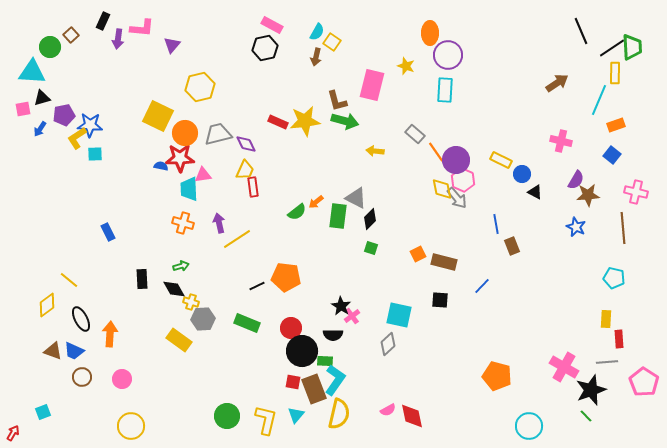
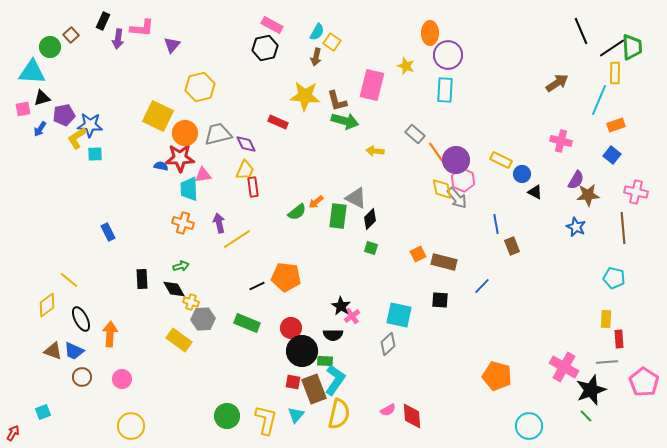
yellow star at (305, 121): moved 25 px up; rotated 12 degrees clockwise
red diamond at (412, 416): rotated 8 degrees clockwise
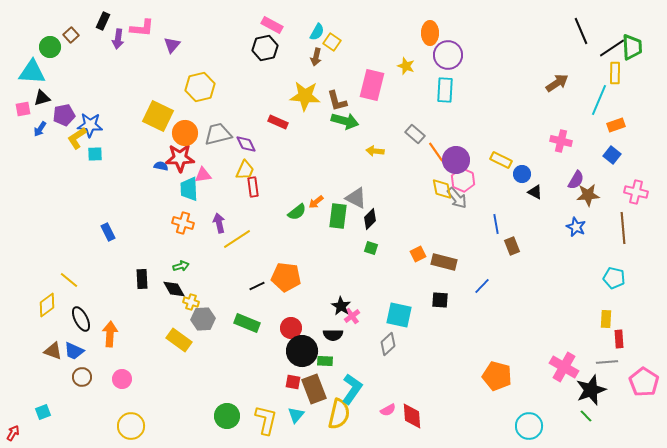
cyan L-shape at (335, 380): moved 17 px right, 9 px down
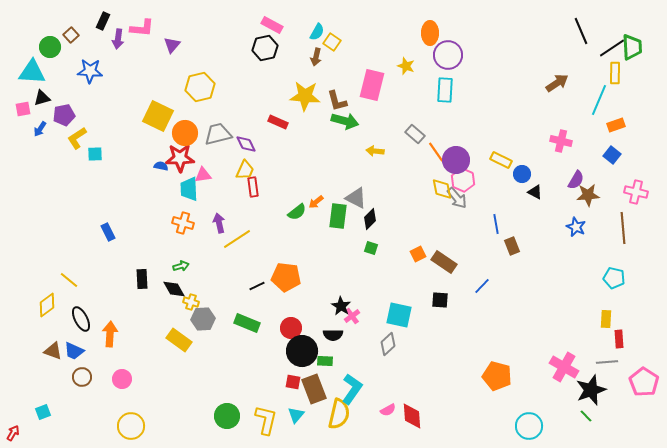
blue star at (90, 125): moved 54 px up
brown rectangle at (444, 262): rotated 20 degrees clockwise
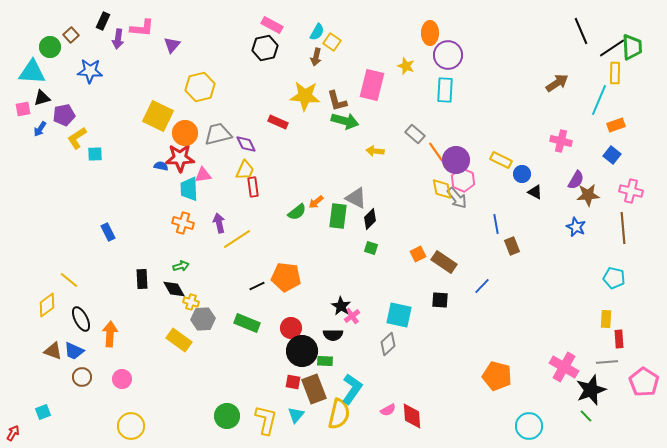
pink cross at (636, 192): moved 5 px left, 1 px up
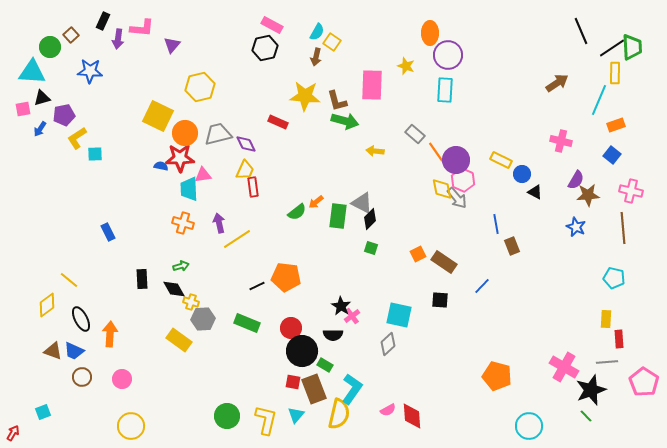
pink rectangle at (372, 85): rotated 12 degrees counterclockwise
gray triangle at (356, 198): moved 6 px right, 5 px down
green rectangle at (325, 361): moved 4 px down; rotated 28 degrees clockwise
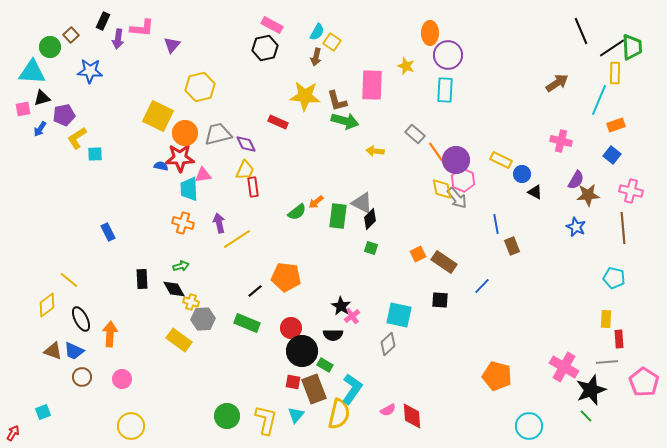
black line at (257, 286): moved 2 px left, 5 px down; rotated 14 degrees counterclockwise
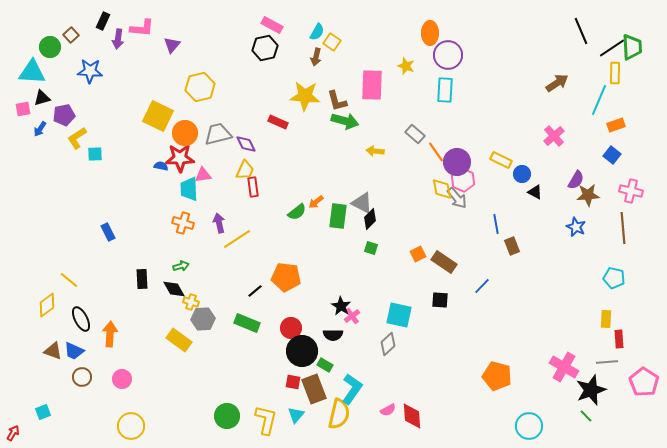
pink cross at (561, 141): moved 7 px left, 5 px up; rotated 35 degrees clockwise
purple circle at (456, 160): moved 1 px right, 2 px down
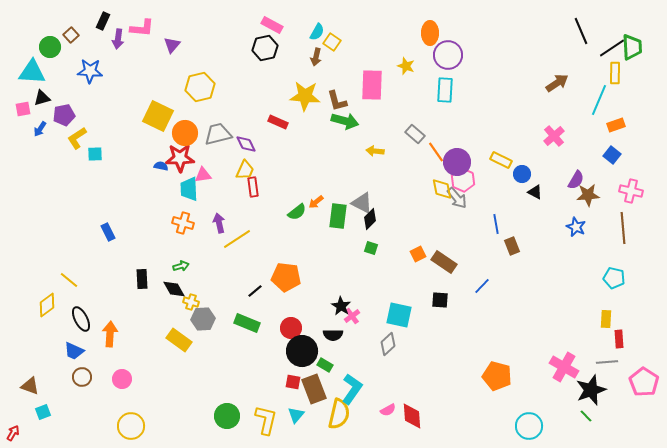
brown triangle at (53, 351): moved 23 px left, 35 px down
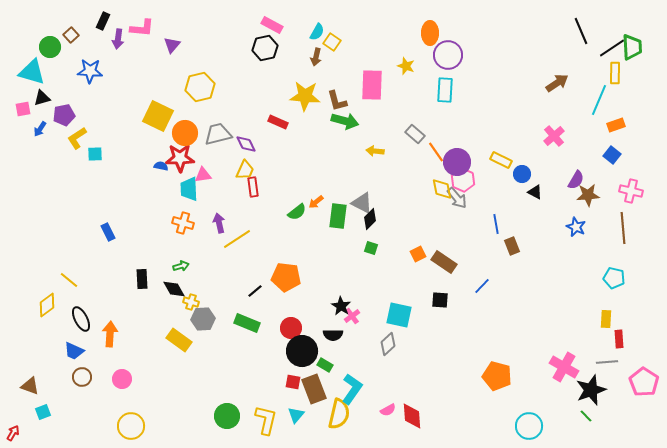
cyan triangle at (32, 72): rotated 12 degrees clockwise
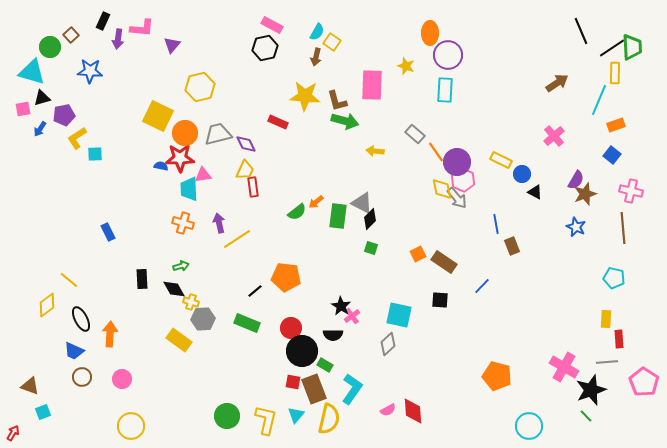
brown star at (588, 195): moved 3 px left, 1 px up; rotated 15 degrees counterclockwise
yellow semicircle at (339, 414): moved 10 px left, 5 px down
red diamond at (412, 416): moved 1 px right, 5 px up
